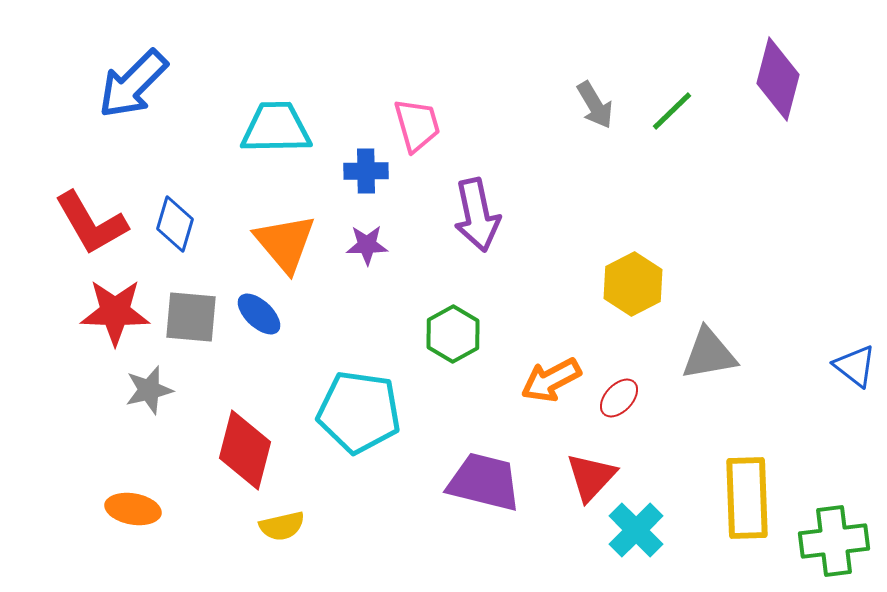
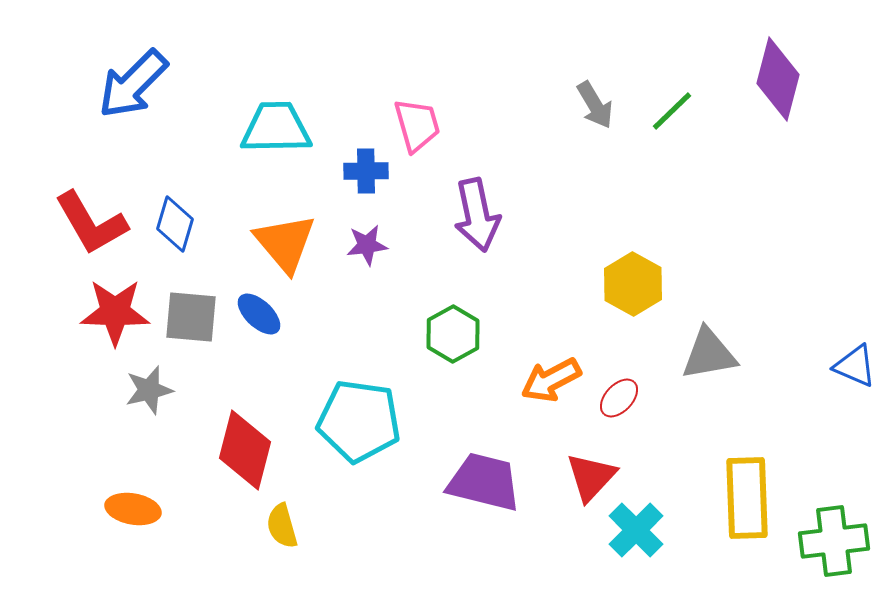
purple star: rotated 6 degrees counterclockwise
yellow hexagon: rotated 4 degrees counterclockwise
blue triangle: rotated 15 degrees counterclockwise
cyan pentagon: moved 9 px down
yellow semicircle: rotated 87 degrees clockwise
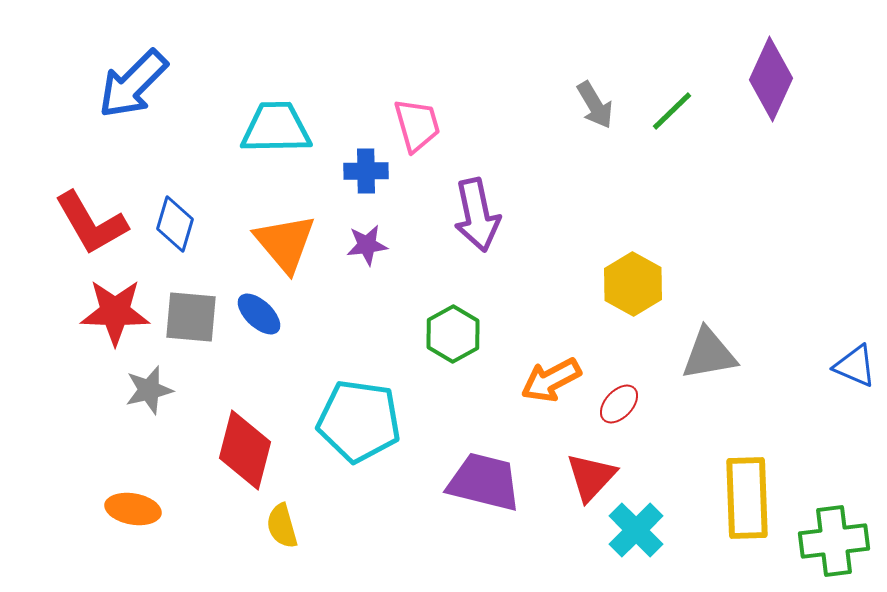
purple diamond: moved 7 px left; rotated 10 degrees clockwise
red ellipse: moved 6 px down
